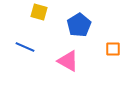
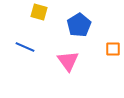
pink triangle: rotated 25 degrees clockwise
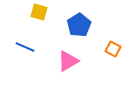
orange square: rotated 28 degrees clockwise
pink triangle: rotated 35 degrees clockwise
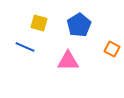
yellow square: moved 11 px down
orange square: moved 1 px left
pink triangle: rotated 30 degrees clockwise
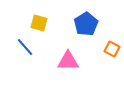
blue pentagon: moved 7 px right, 1 px up
blue line: rotated 24 degrees clockwise
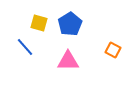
blue pentagon: moved 16 px left
orange square: moved 1 px right, 1 px down
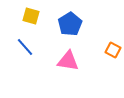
yellow square: moved 8 px left, 7 px up
pink triangle: rotated 10 degrees clockwise
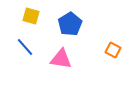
pink triangle: moved 7 px left, 2 px up
